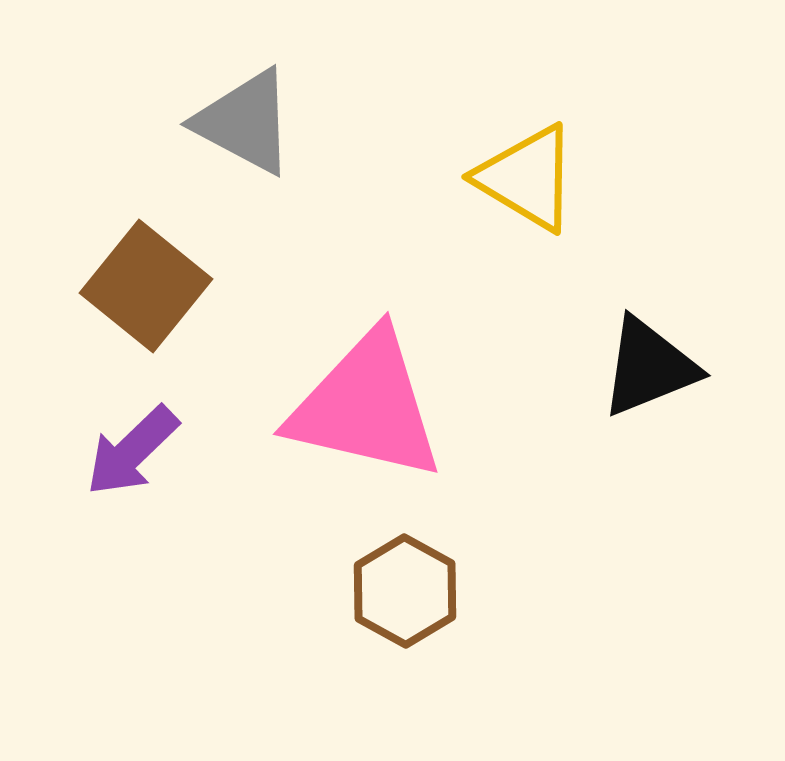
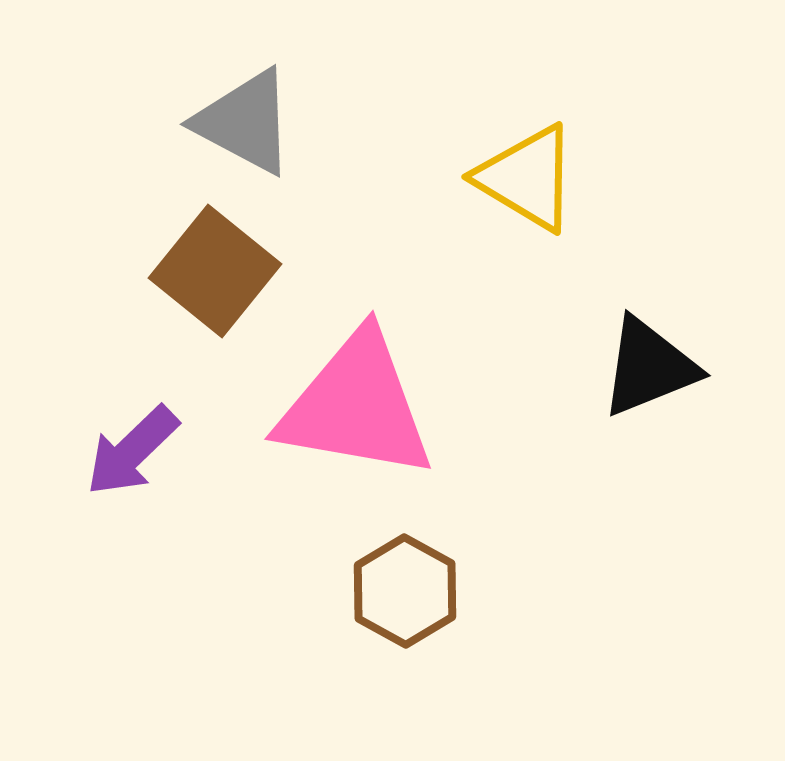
brown square: moved 69 px right, 15 px up
pink triangle: moved 10 px left; rotated 3 degrees counterclockwise
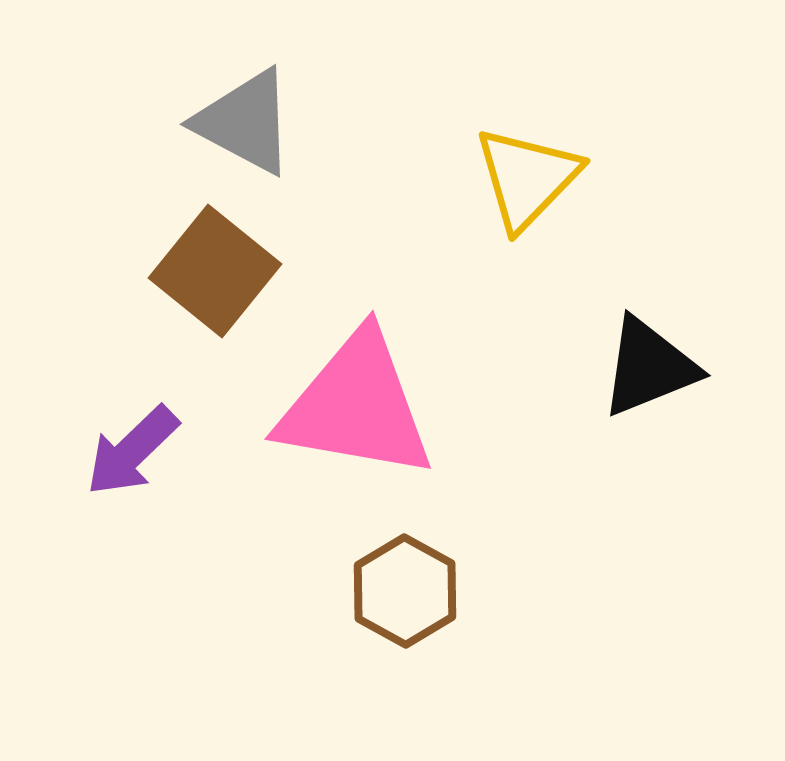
yellow triangle: rotated 43 degrees clockwise
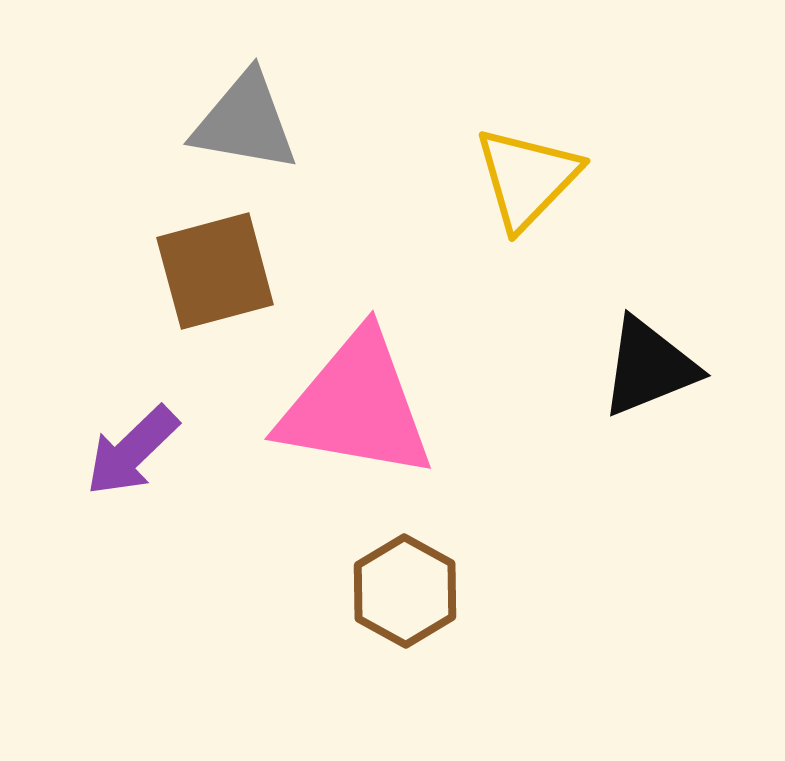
gray triangle: rotated 18 degrees counterclockwise
brown square: rotated 36 degrees clockwise
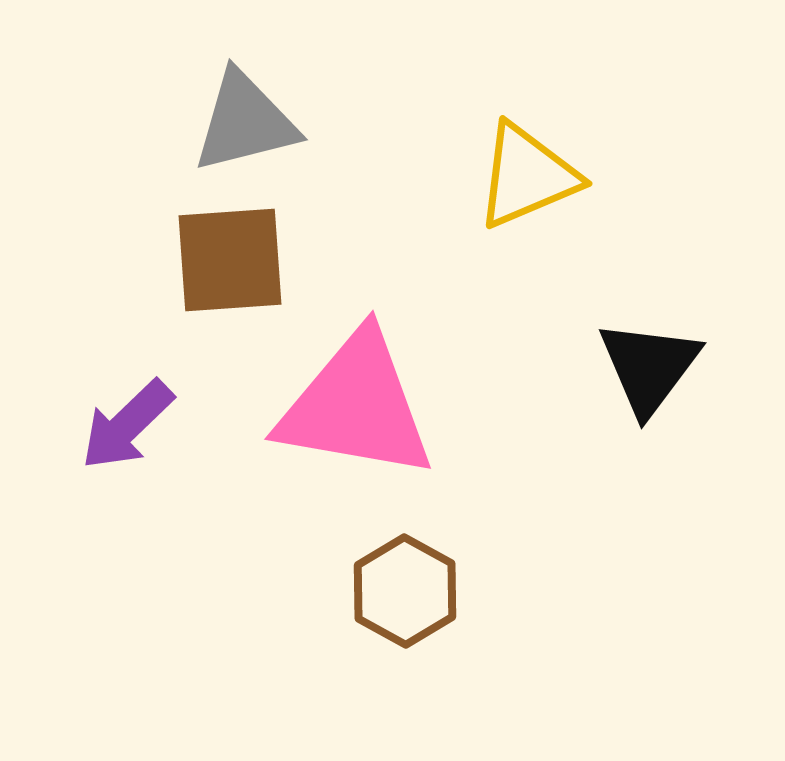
gray triangle: rotated 24 degrees counterclockwise
yellow triangle: moved 2 px up; rotated 23 degrees clockwise
brown square: moved 15 px right, 11 px up; rotated 11 degrees clockwise
black triangle: rotated 31 degrees counterclockwise
purple arrow: moved 5 px left, 26 px up
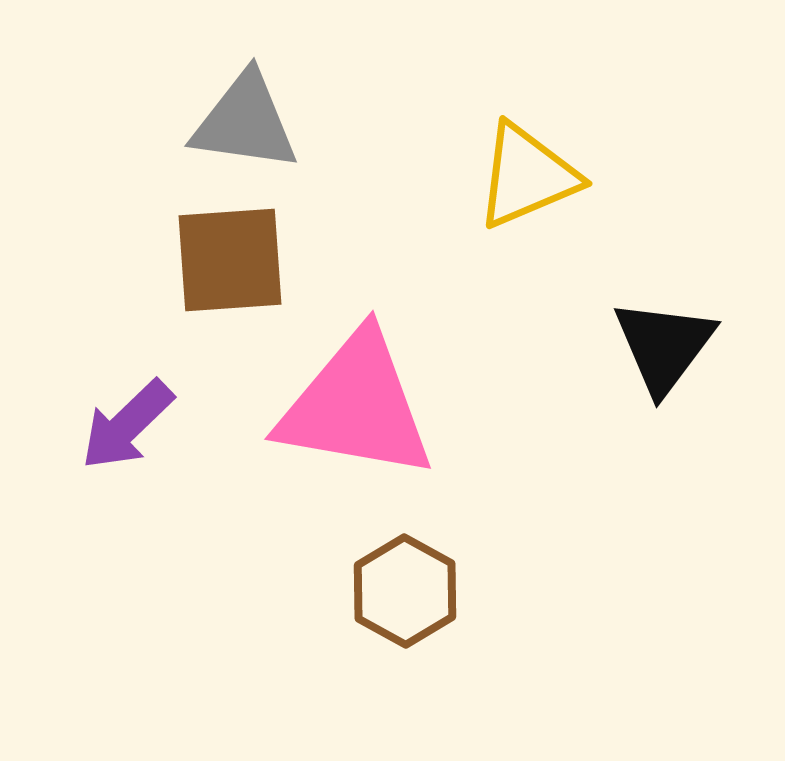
gray triangle: rotated 22 degrees clockwise
black triangle: moved 15 px right, 21 px up
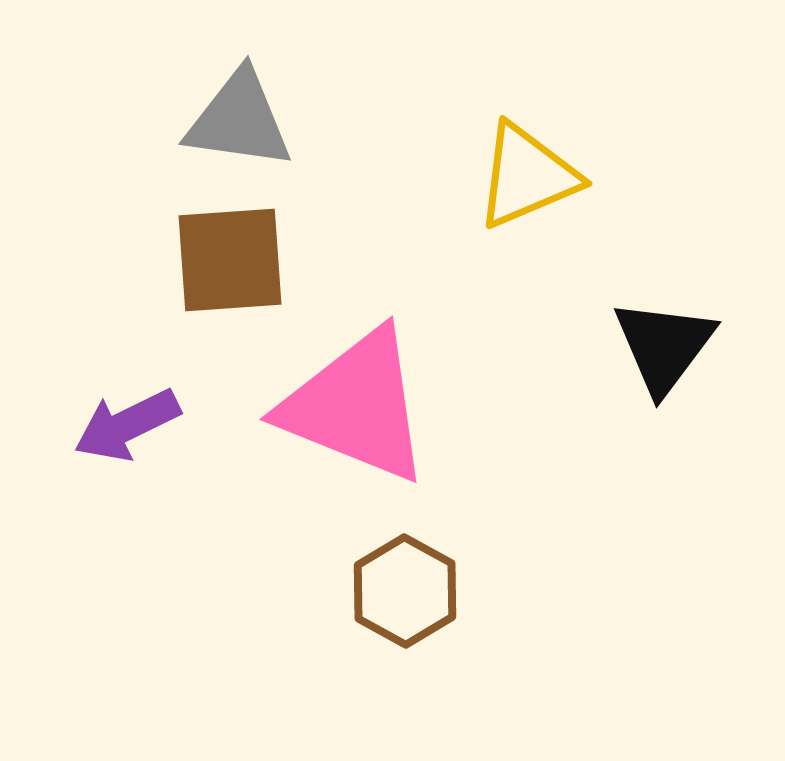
gray triangle: moved 6 px left, 2 px up
pink triangle: rotated 12 degrees clockwise
purple arrow: rotated 18 degrees clockwise
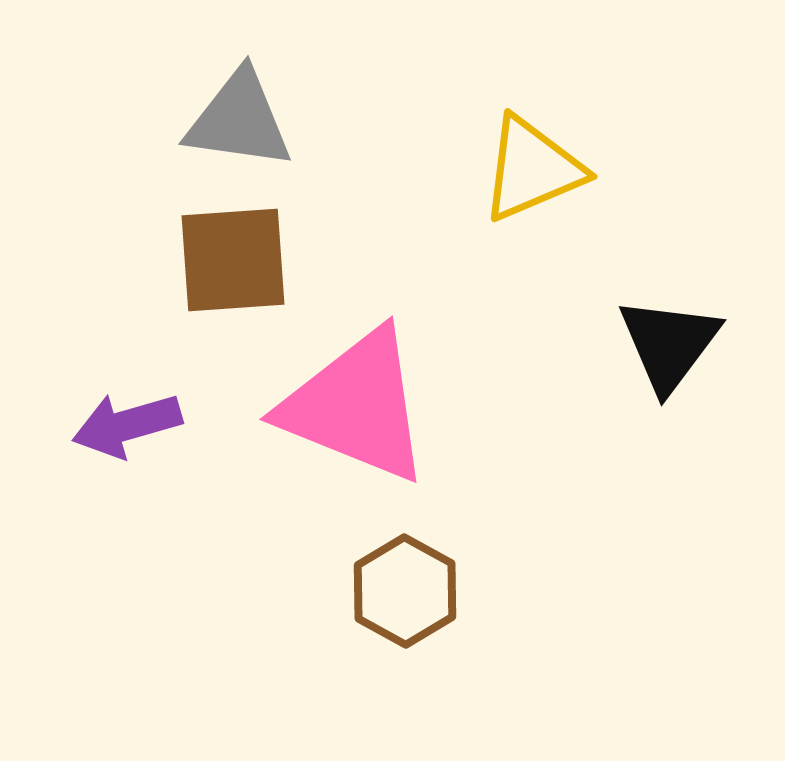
yellow triangle: moved 5 px right, 7 px up
brown square: moved 3 px right
black triangle: moved 5 px right, 2 px up
purple arrow: rotated 10 degrees clockwise
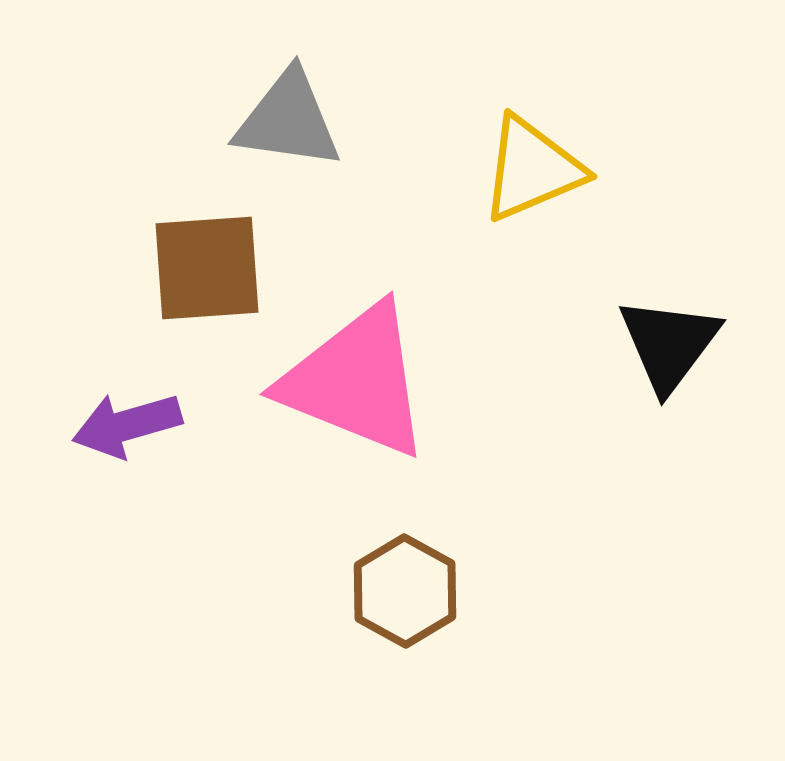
gray triangle: moved 49 px right
brown square: moved 26 px left, 8 px down
pink triangle: moved 25 px up
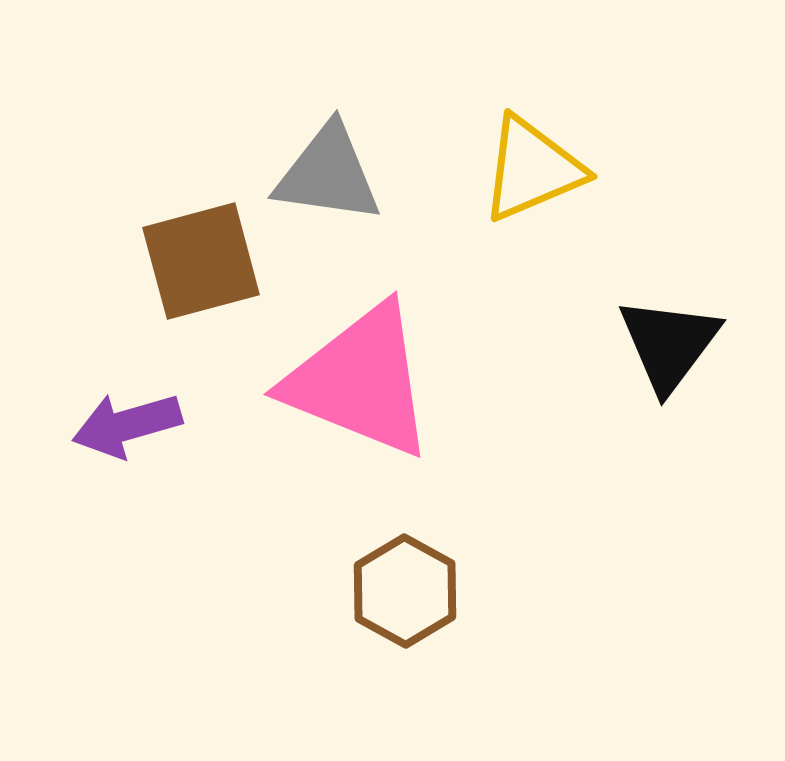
gray triangle: moved 40 px right, 54 px down
brown square: moved 6 px left, 7 px up; rotated 11 degrees counterclockwise
pink triangle: moved 4 px right
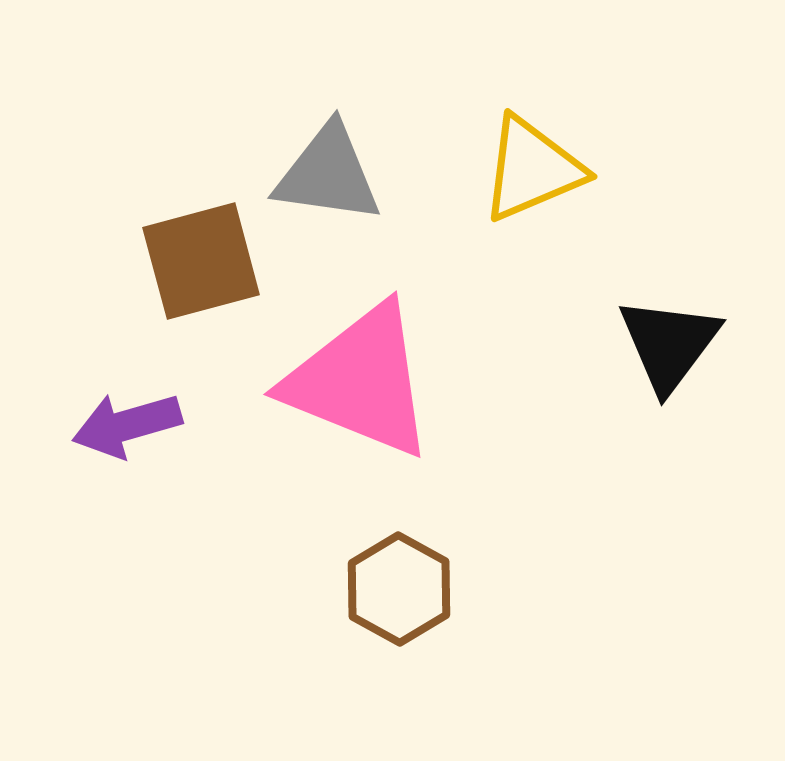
brown hexagon: moved 6 px left, 2 px up
